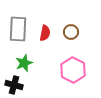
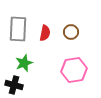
pink hexagon: moved 1 px right; rotated 25 degrees clockwise
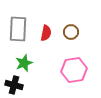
red semicircle: moved 1 px right
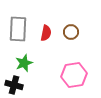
pink hexagon: moved 5 px down
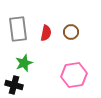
gray rectangle: rotated 10 degrees counterclockwise
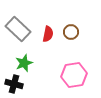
gray rectangle: rotated 40 degrees counterclockwise
red semicircle: moved 2 px right, 1 px down
black cross: moved 1 px up
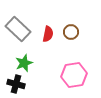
black cross: moved 2 px right
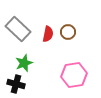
brown circle: moved 3 px left
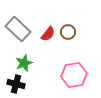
red semicircle: rotated 28 degrees clockwise
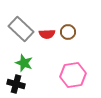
gray rectangle: moved 3 px right
red semicircle: moved 1 px left; rotated 49 degrees clockwise
green star: rotated 30 degrees counterclockwise
pink hexagon: moved 1 px left
